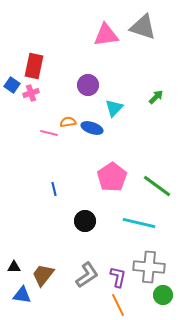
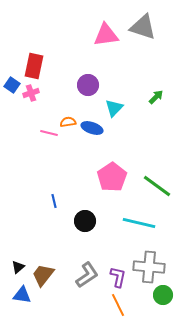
blue line: moved 12 px down
black triangle: moved 4 px right; rotated 40 degrees counterclockwise
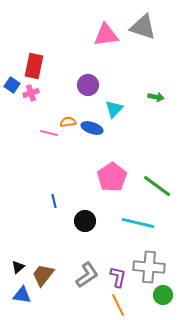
green arrow: rotated 56 degrees clockwise
cyan triangle: moved 1 px down
cyan line: moved 1 px left
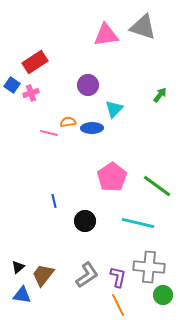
red rectangle: moved 1 px right, 4 px up; rotated 45 degrees clockwise
green arrow: moved 4 px right, 2 px up; rotated 63 degrees counterclockwise
blue ellipse: rotated 20 degrees counterclockwise
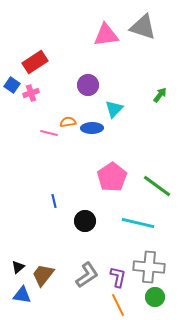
green circle: moved 8 px left, 2 px down
